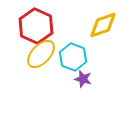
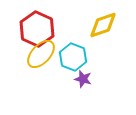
red hexagon: moved 1 px right, 3 px down
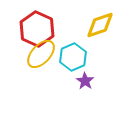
yellow diamond: moved 3 px left
cyan hexagon: rotated 16 degrees clockwise
purple star: moved 2 px right, 2 px down; rotated 18 degrees clockwise
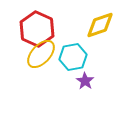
cyan hexagon: rotated 12 degrees clockwise
